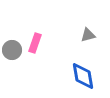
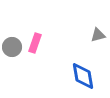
gray triangle: moved 10 px right
gray circle: moved 3 px up
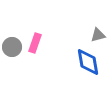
blue diamond: moved 5 px right, 14 px up
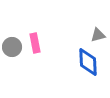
pink rectangle: rotated 30 degrees counterclockwise
blue diamond: rotated 8 degrees clockwise
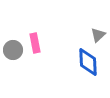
gray triangle: rotated 28 degrees counterclockwise
gray circle: moved 1 px right, 3 px down
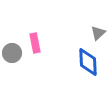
gray triangle: moved 2 px up
gray circle: moved 1 px left, 3 px down
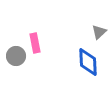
gray triangle: moved 1 px right, 1 px up
gray circle: moved 4 px right, 3 px down
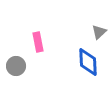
pink rectangle: moved 3 px right, 1 px up
gray circle: moved 10 px down
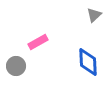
gray triangle: moved 5 px left, 17 px up
pink rectangle: rotated 72 degrees clockwise
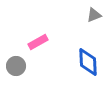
gray triangle: rotated 21 degrees clockwise
